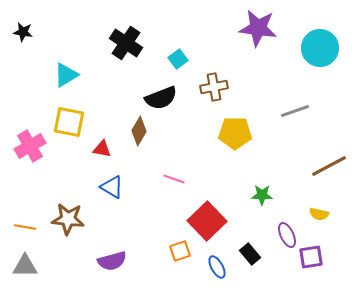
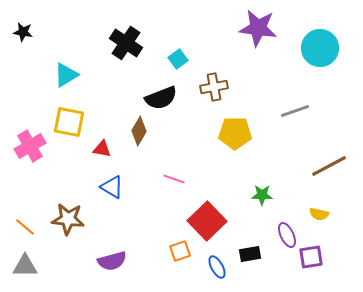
orange line: rotated 30 degrees clockwise
black rectangle: rotated 60 degrees counterclockwise
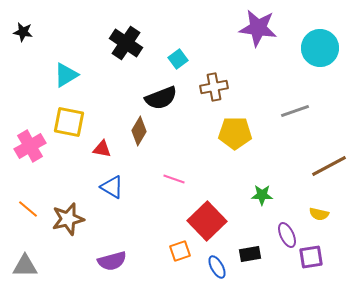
brown star: rotated 20 degrees counterclockwise
orange line: moved 3 px right, 18 px up
